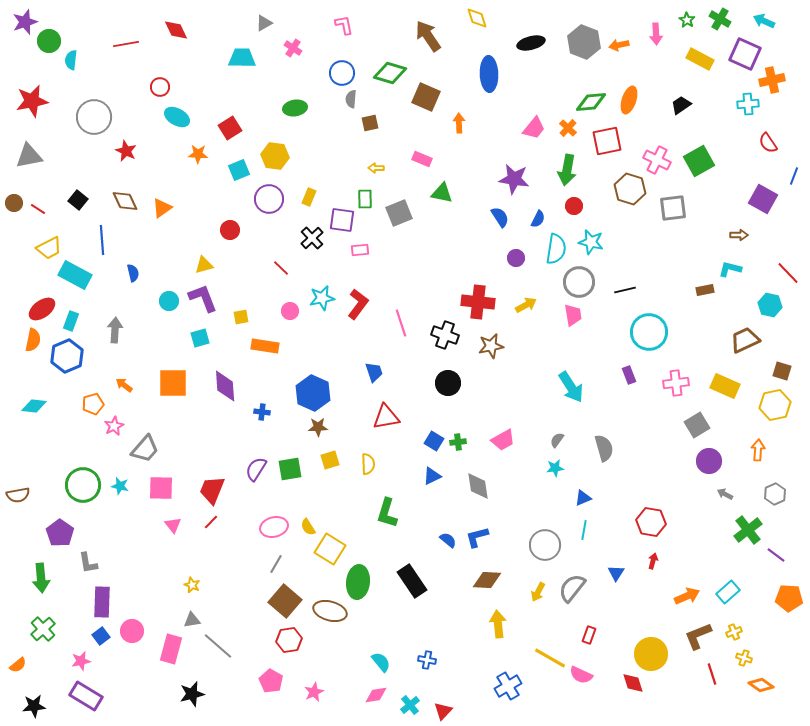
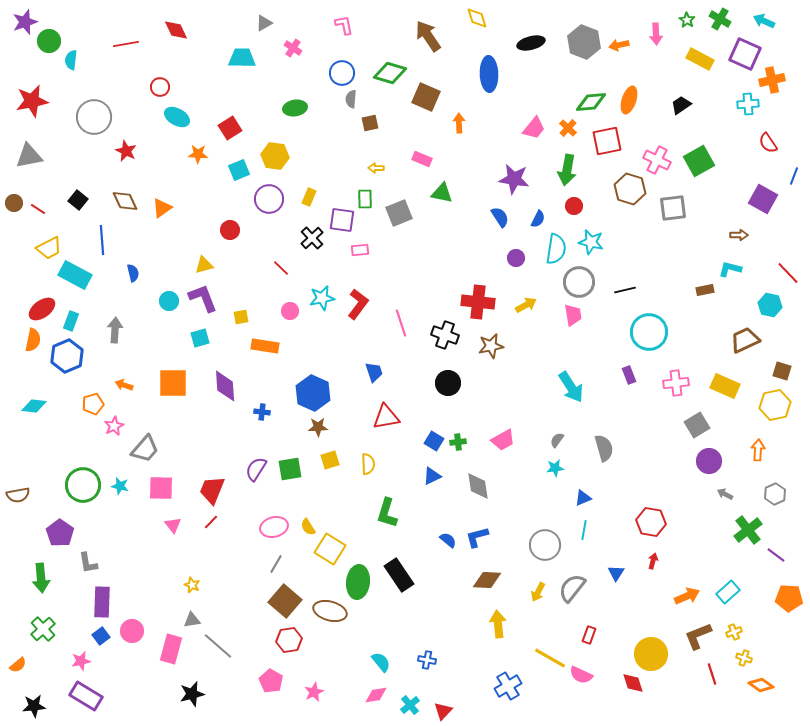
orange arrow at (124, 385): rotated 18 degrees counterclockwise
black rectangle at (412, 581): moved 13 px left, 6 px up
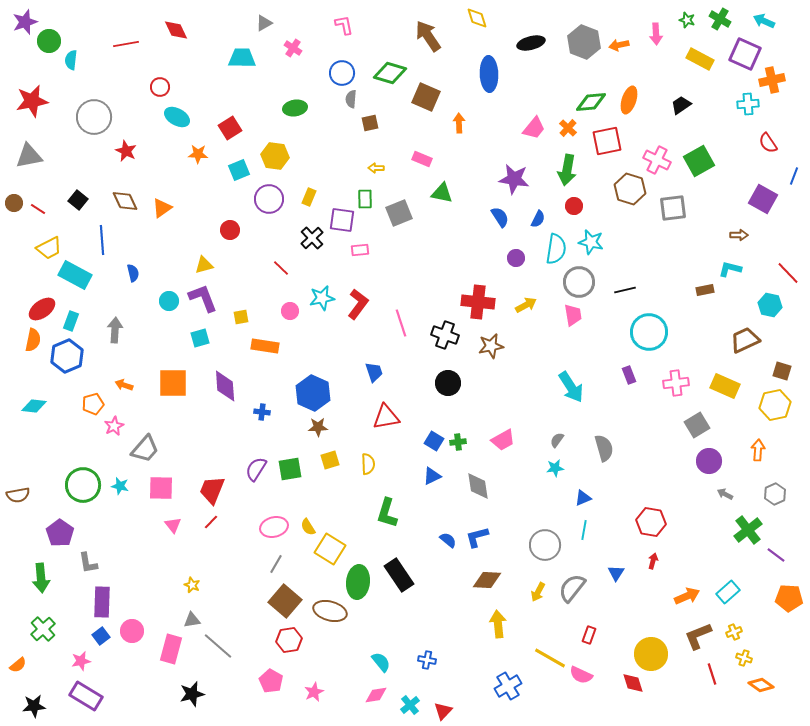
green star at (687, 20): rotated 14 degrees counterclockwise
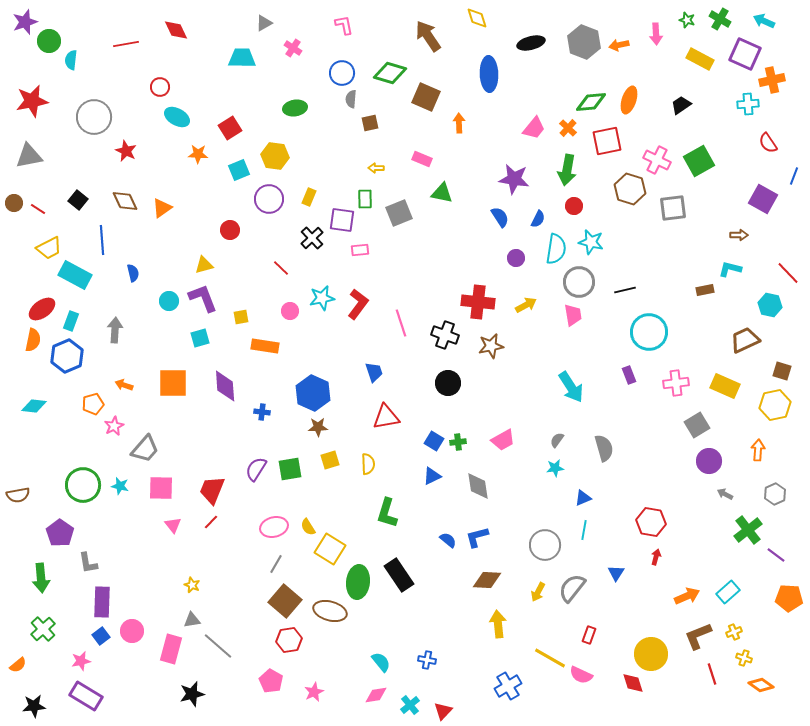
red arrow at (653, 561): moved 3 px right, 4 px up
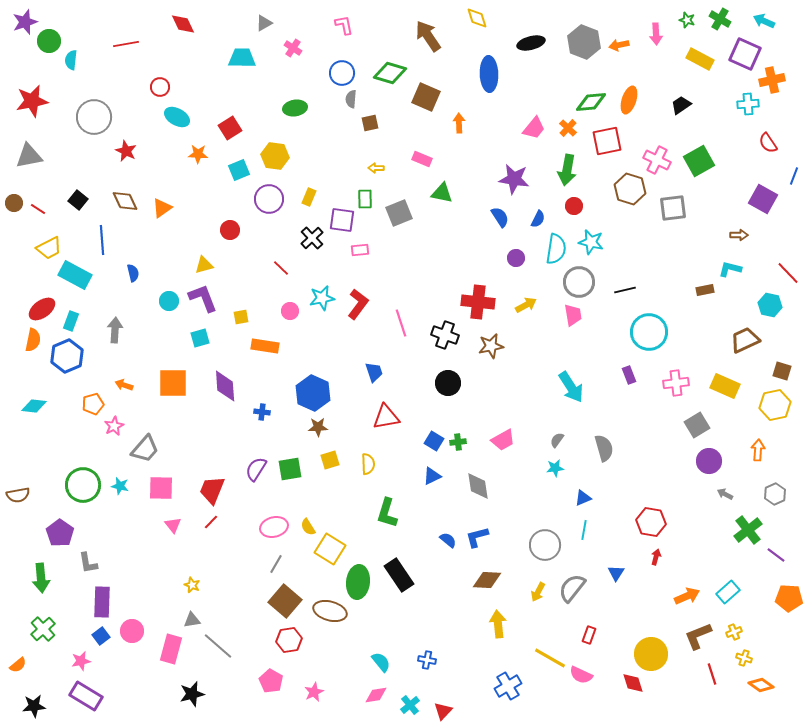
red diamond at (176, 30): moved 7 px right, 6 px up
